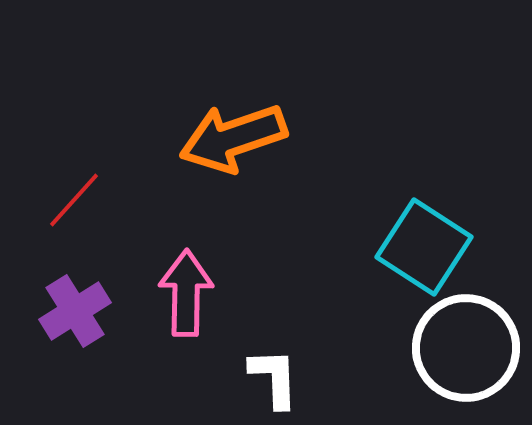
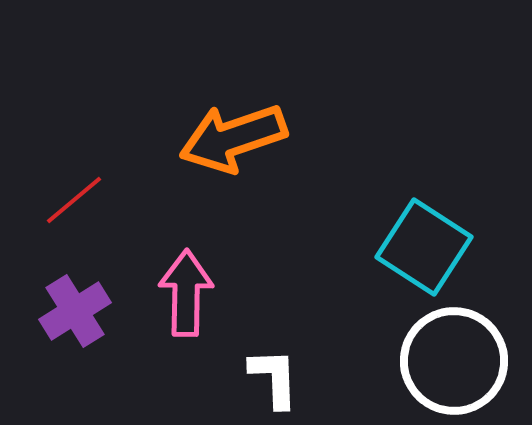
red line: rotated 8 degrees clockwise
white circle: moved 12 px left, 13 px down
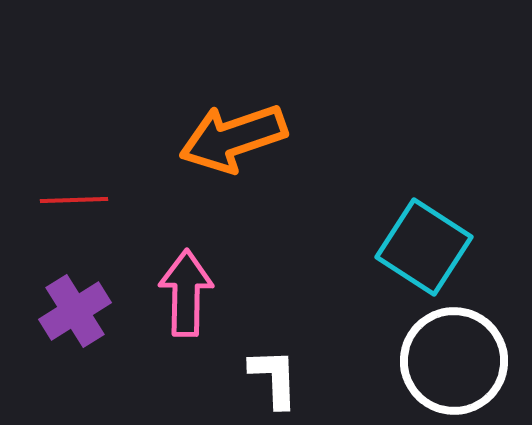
red line: rotated 38 degrees clockwise
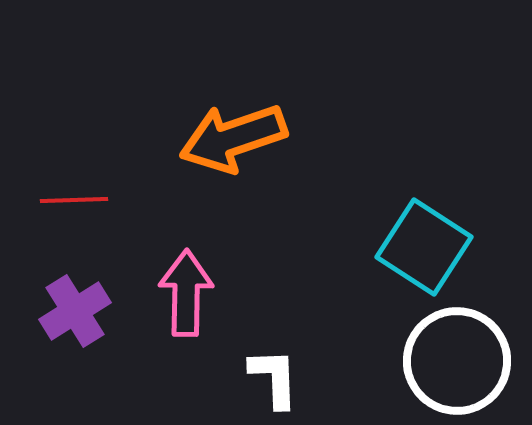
white circle: moved 3 px right
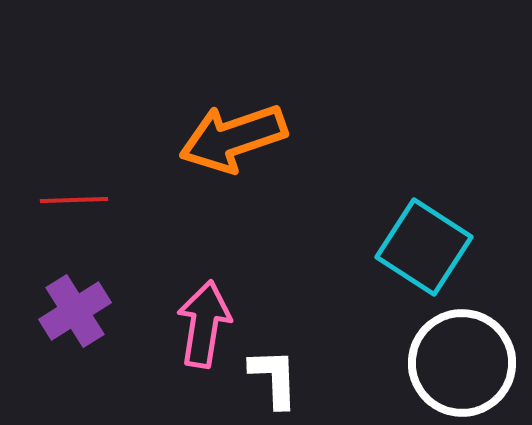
pink arrow: moved 18 px right, 31 px down; rotated 8 degrees clockwise
white circle: moved 5 px right, 2 px down
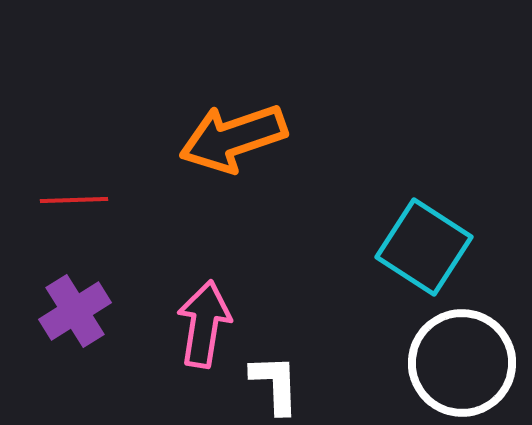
white L-shape: moved 1 px right, 6 px down
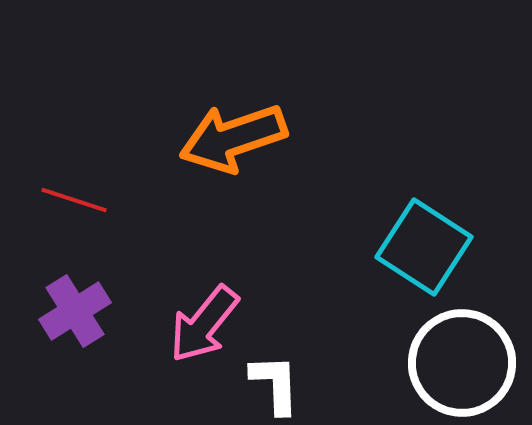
red line: rotated 20 degrees clockwise
pink arrow: rotated 150 degrees counterclockwise
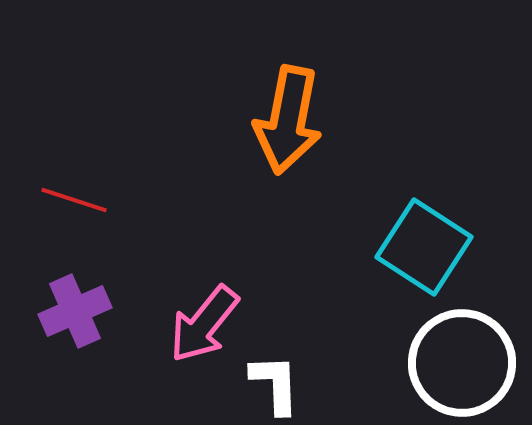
orange arrow: moved 55 px right, 18 px up; rotated 60 degrees counterclockwise
purple cross: rotated 8 degrees clockwise
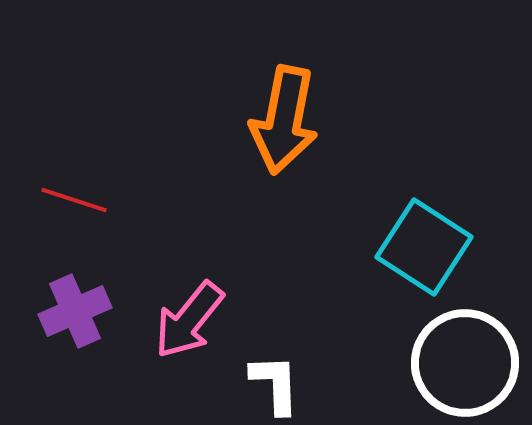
orange arrow: moved 4 px left
pink arrow: moved 15 px left, 4 px up
white circle: moved 3 px right
